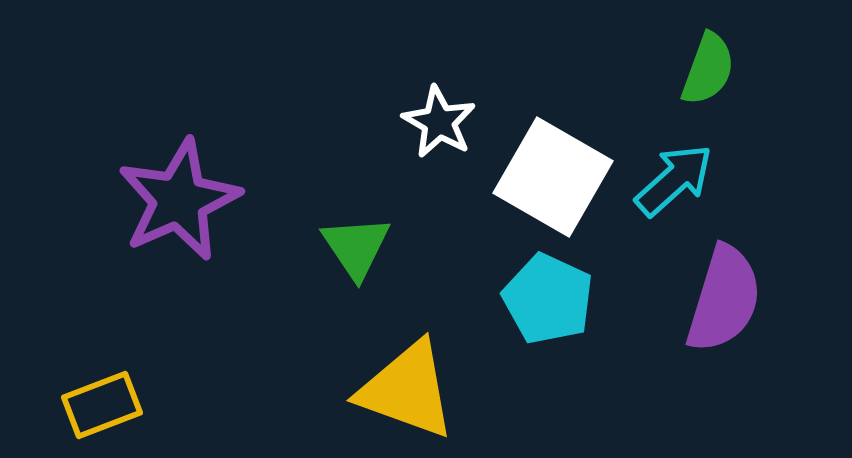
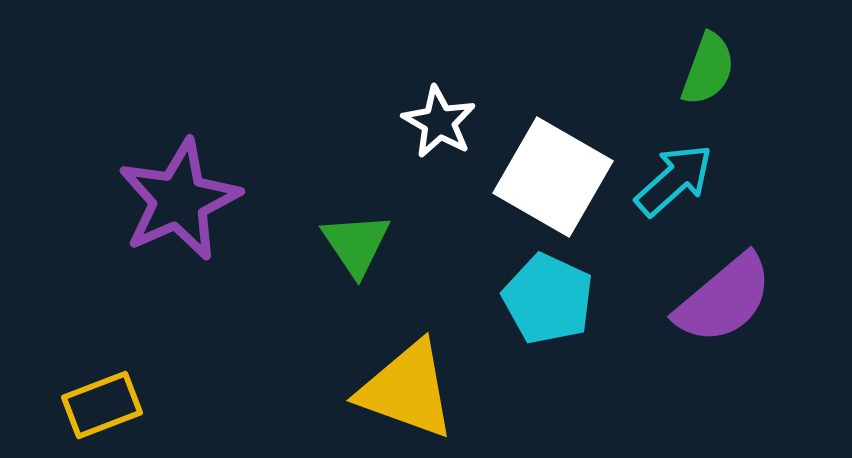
green triangle: moved 3 px up
purple semicircle: rotated 33 degrees clockwise
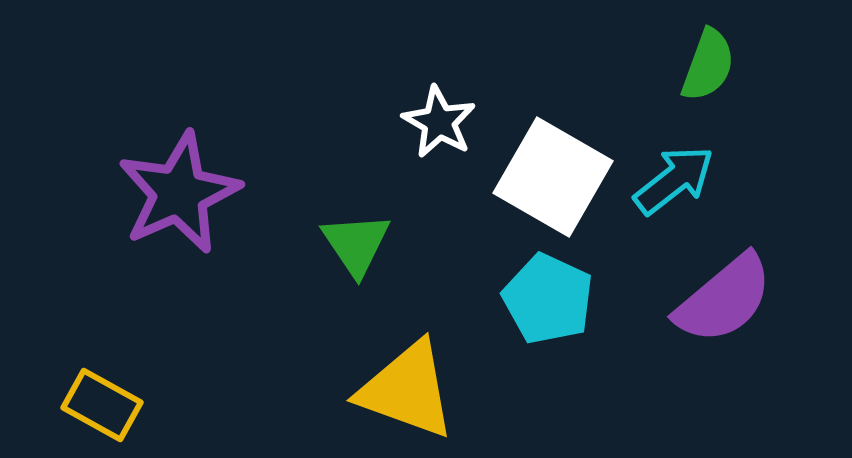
green semicircle: moved 4 px up
cyan arrow: rotated 4 degrees clockwise
purple star: moved 7 px up
yellow rectangle: rotated 50 degrees clockwise
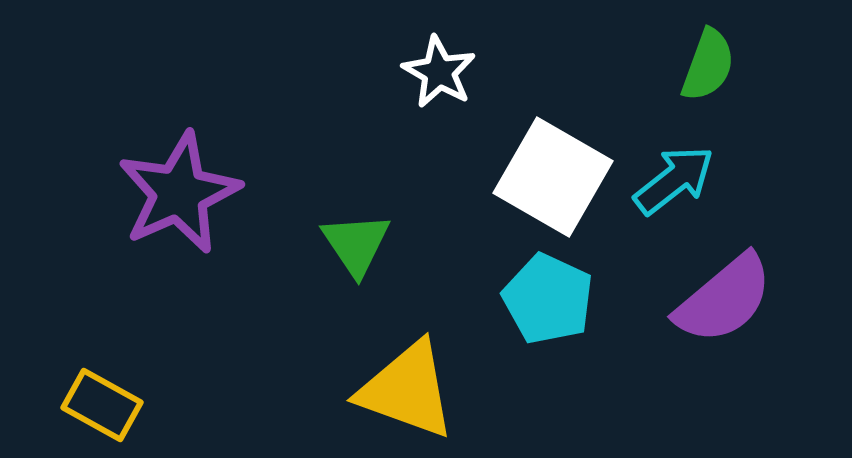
white star: moved 50 px up
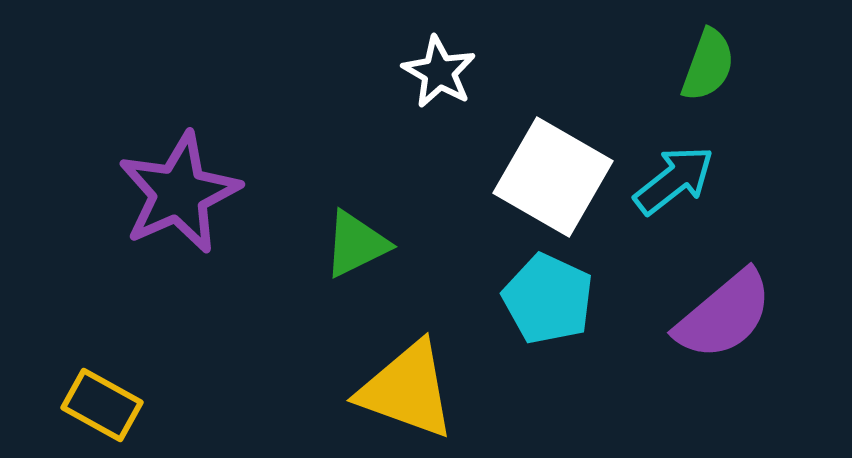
green triangle: rotated 38 degrees clockwise
purple semicircle: moved 16 px down
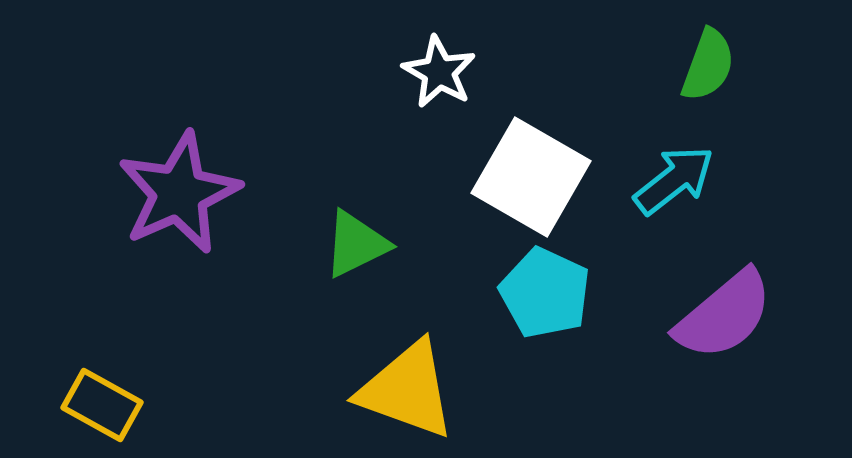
white square: moved 22 px left
cyan pentagon: moved 3 px left, 6 px up
